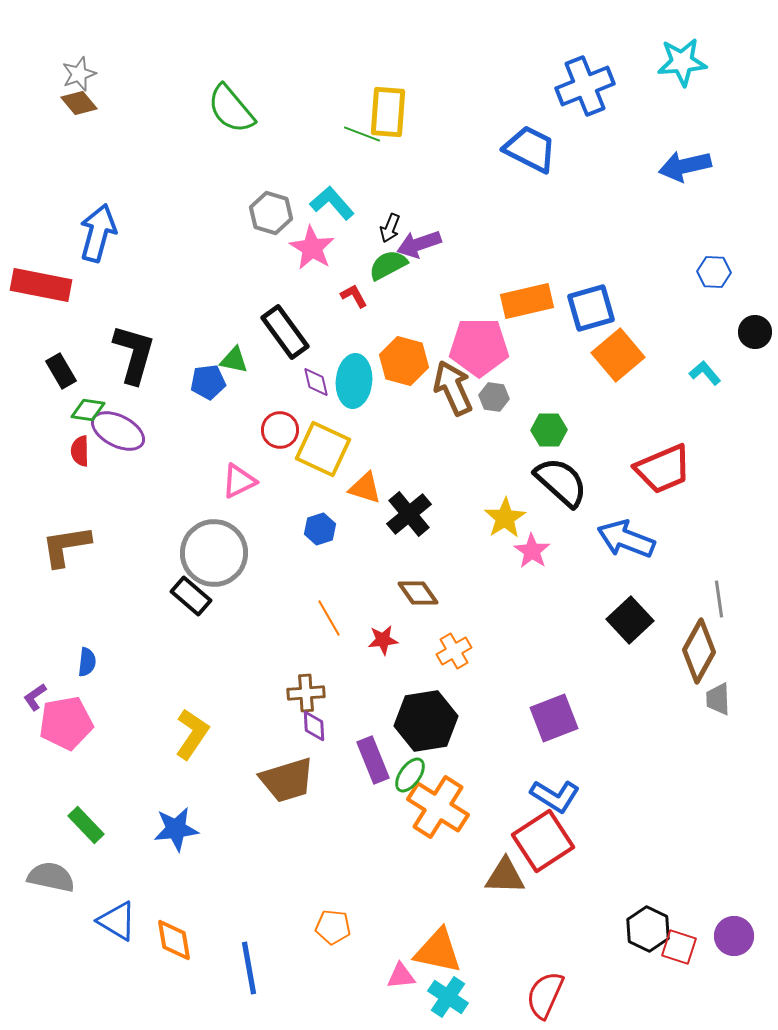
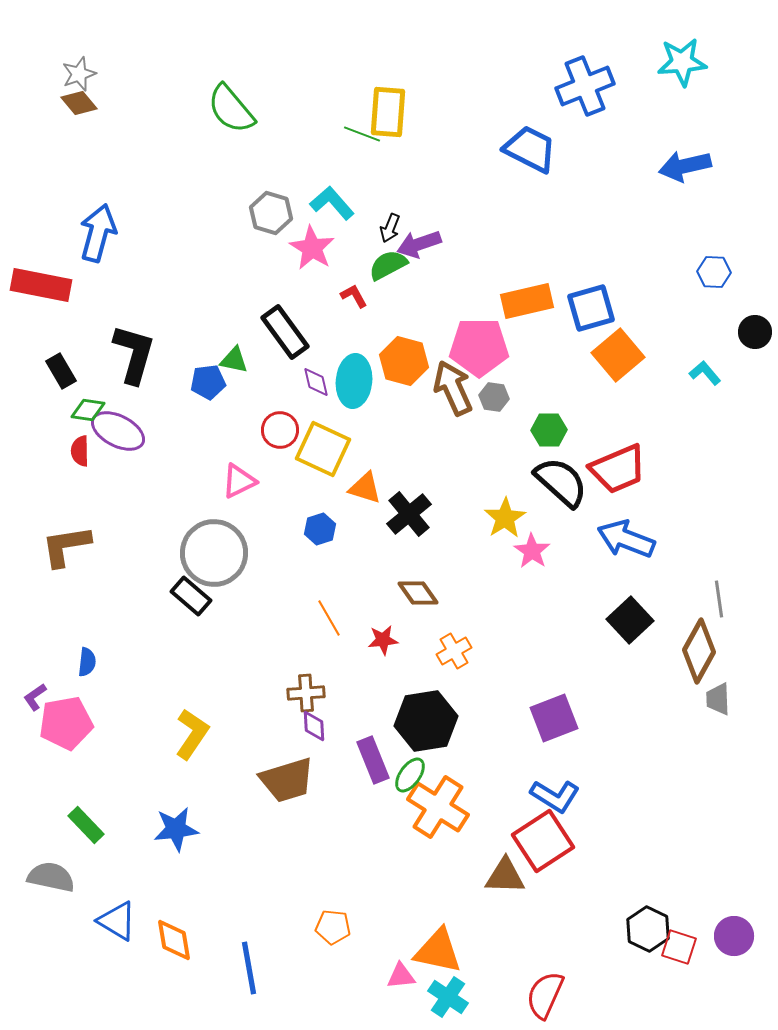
red trapezoid at (663, 469): moved 45 px left
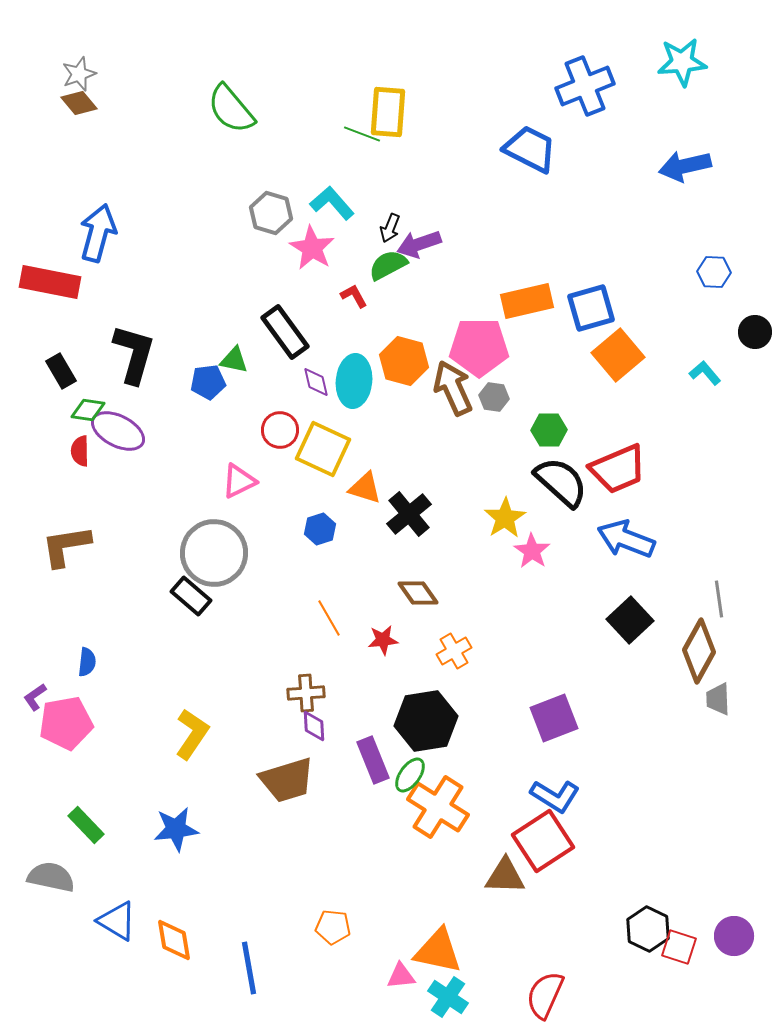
red rectangle at (41, 285): moved 9 px right, 3 px up
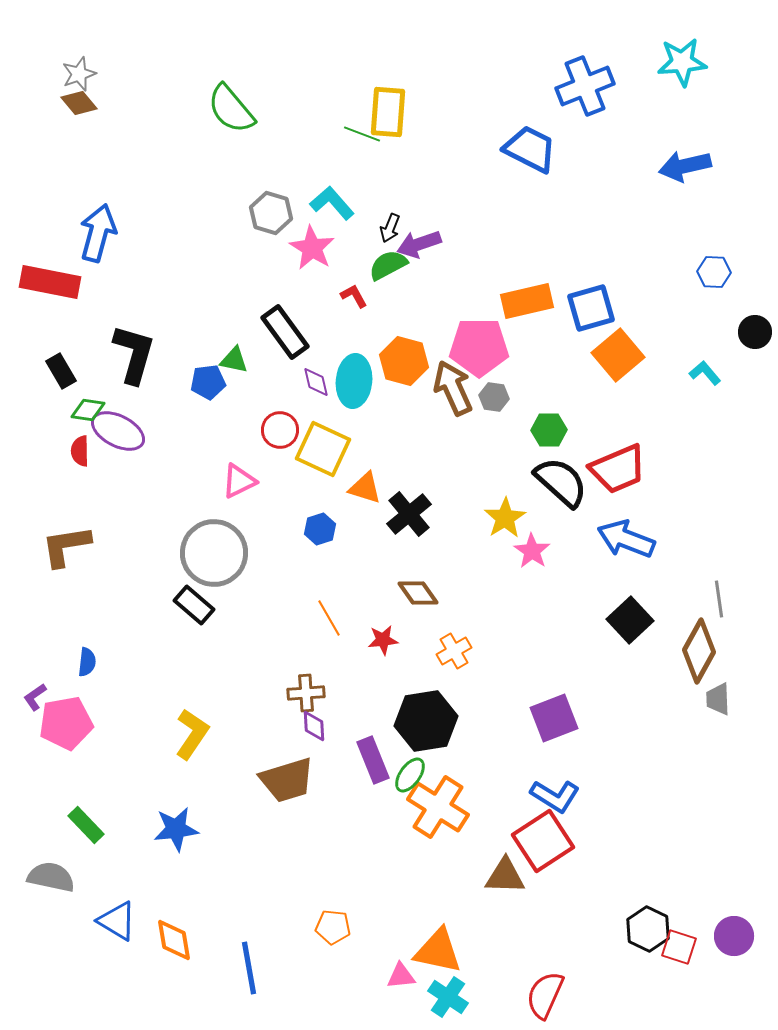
black rectangle at (191, 596): moved 3 px right, 9 px down
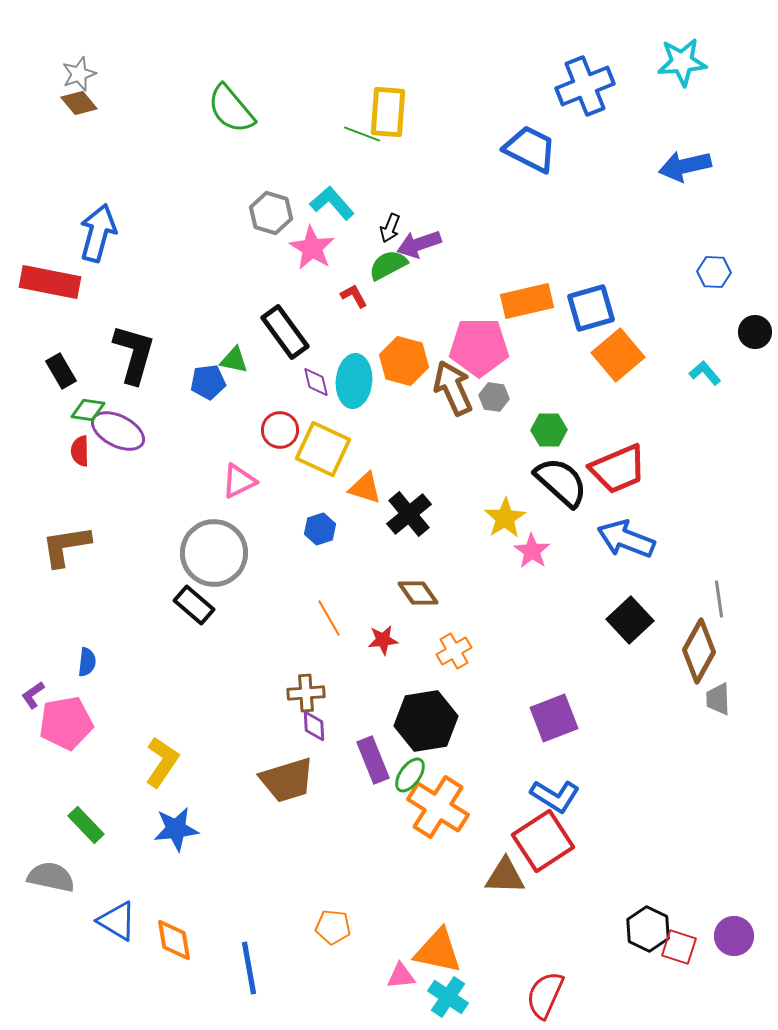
purple L-shape at (35, 697): moved 2 px left, 2 px up
yellow L-shape at (192, 734): moved 30 px left, 28 px down
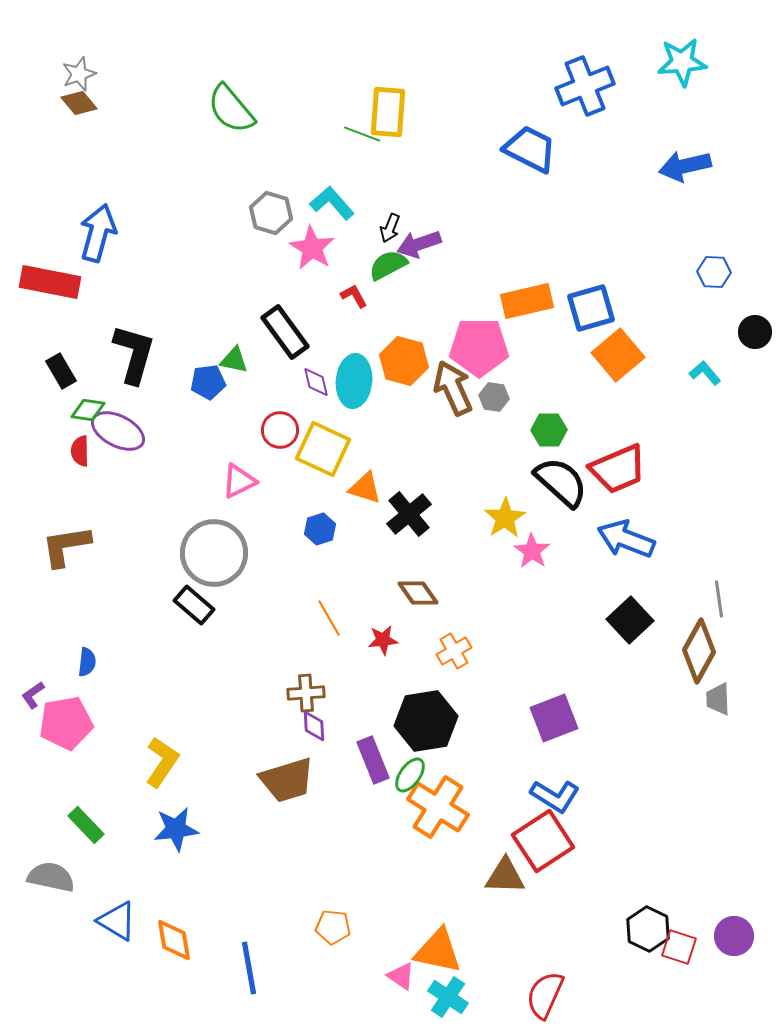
pink triangle at (401, 976): rotated 40 degrees clockwise
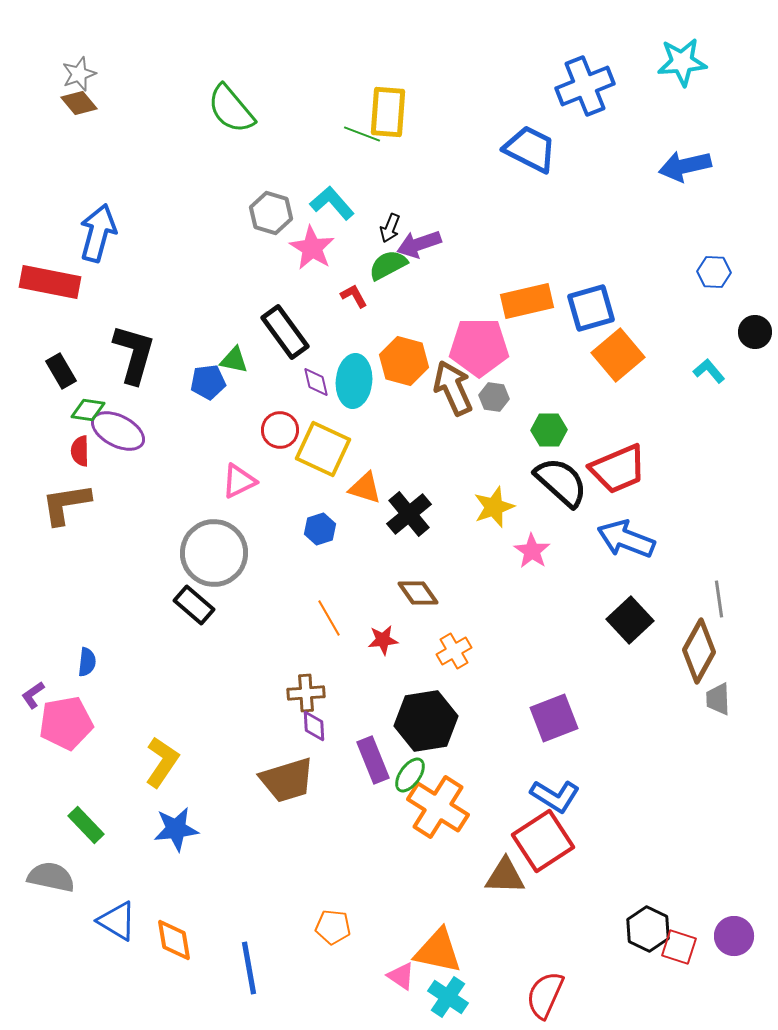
cyan L-shape at (705, 373): moved 4 px right, 2 px up
yellow star at (505, 518): moved 11 px left, 11 px up; rotated 12 degrees clockwise
brown L-shape at (66, 546): moved 42 px up
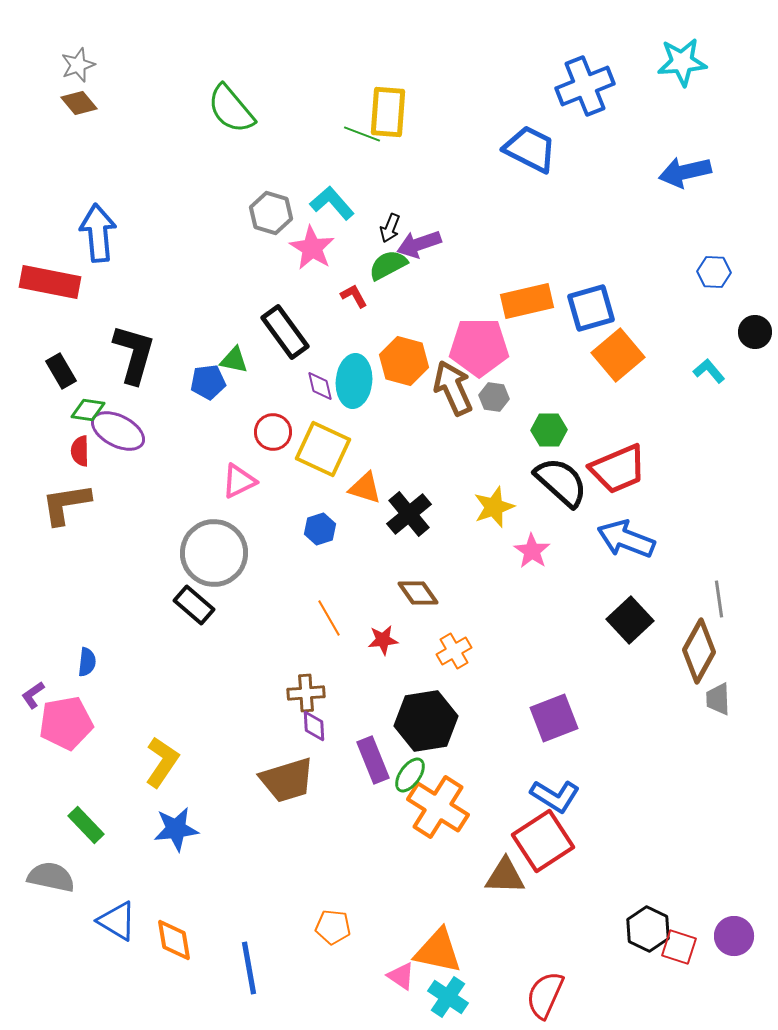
gray star at (79, 74): moved 1 px left, 9 px up
blue arrow at (685, 166): moved 6 px down
blue arrow at (98, 233): rotated 20 degrees counterclockwise
purple diamond at (316, 382): moved 4 px right, 4 px down
red circle at (280, 430): moved 7 px left, 2 px down
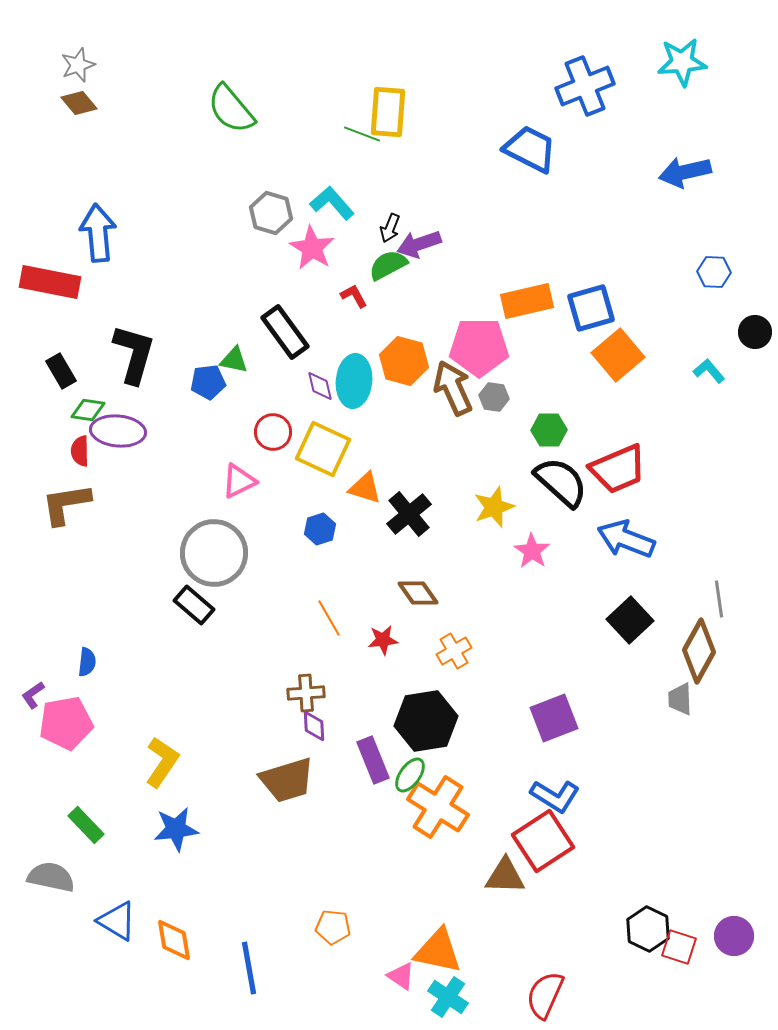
purple ellipse at (118, 431): rotated 22 degrees counterclockwise
gray trapezoid at (718, 699): moved 38 px left
